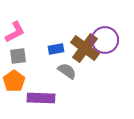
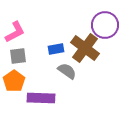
purple circle: moved 15 px up
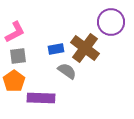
purple circle: moved 6 px right, 3 px up
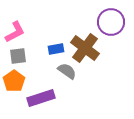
purple rectangle: rotated 20 degrees counterclockwise
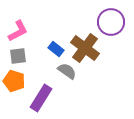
pink L-shape: moved 3 px right, 1 px up
blue rectangle: rotated 49 degrees clockwise
orange pentagon: rotated 20 degrees counterclockwise
purple rectangle: rotated 40 degrees counterclockwise
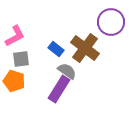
pink L-shape: moved 3 px left, 5 px down
gray square: moved 3 px right, 3 px down
purple rectangle: moved 18 px right, 9 px up
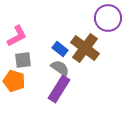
purple circle: moved 3 px left, 4 px up
pink L-shape: moved 2 px right
blue rectangle: moved 4 px right
gray square: moved 2 px right, 1 px down
gray semicircle: moved 7 px left, 3 px up
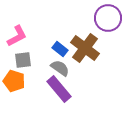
purple rectangle: rotated 72 degrees counterclockwise
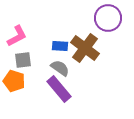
blue rectangle: moved 3 px up; rotated 35 degrees counterclockwise
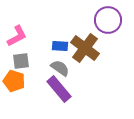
purple circle: moved 2 px down
gray square: moved 2 px left, 1 px down
